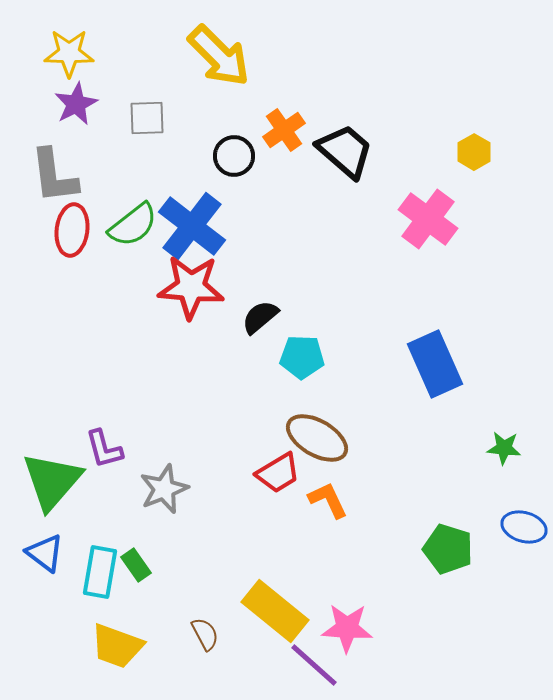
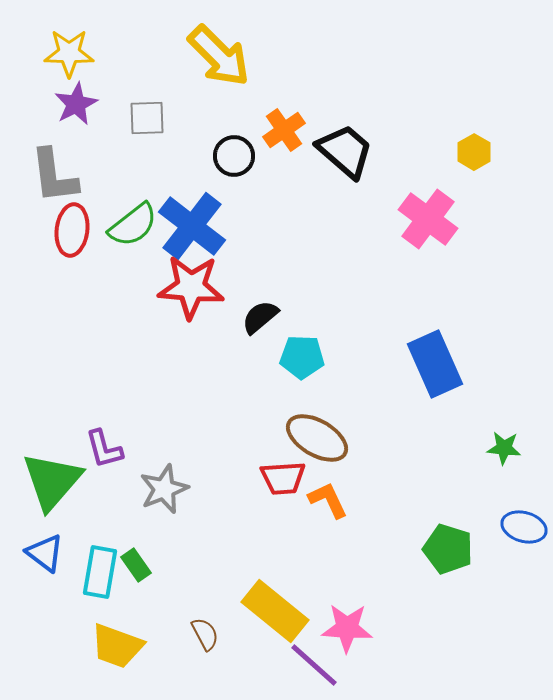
red trapezoid: moved 5 px right, 5 px down; rotated 27 degrees clockwise
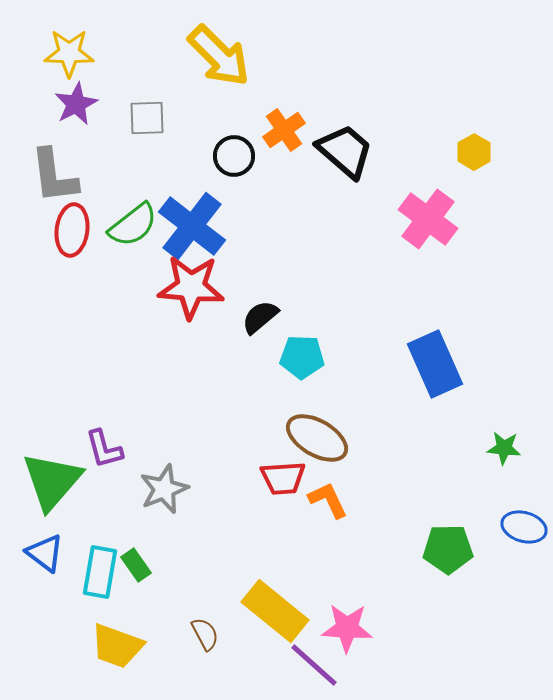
green pentagon: rotated 18 degrees counterclockwise
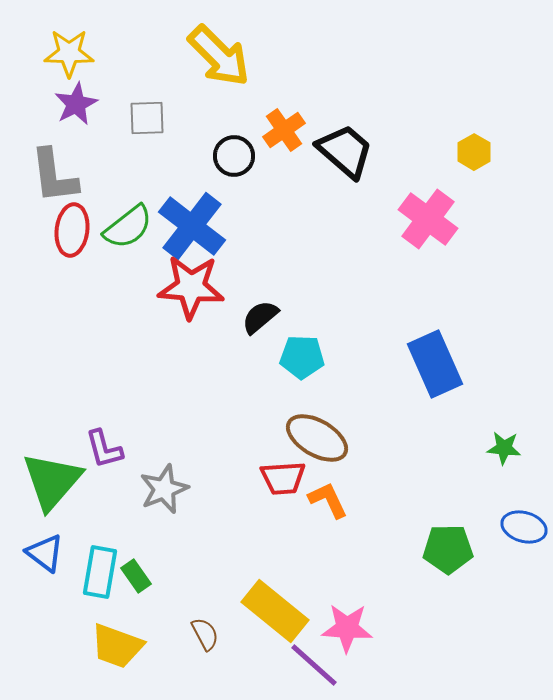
green semicircle: moved 5 px left, 2 px down
green rectangle: moved 11 px down
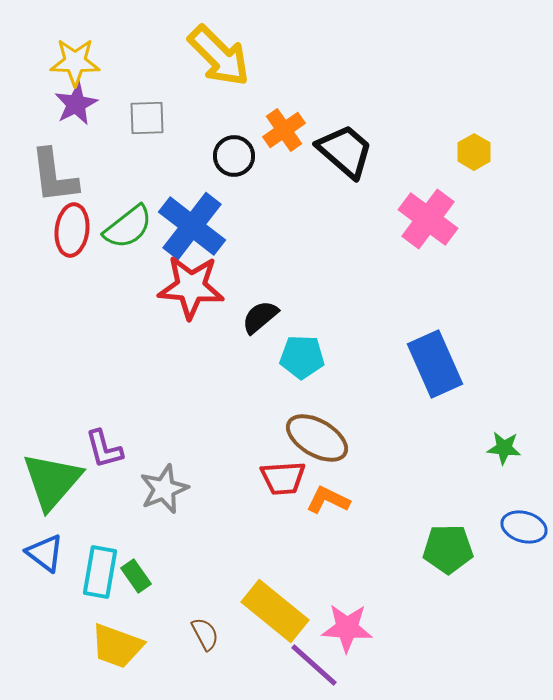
yellow star: moved 6 px right, 9 px down
orange L-shape: rotated 39 degrees counterclockwise
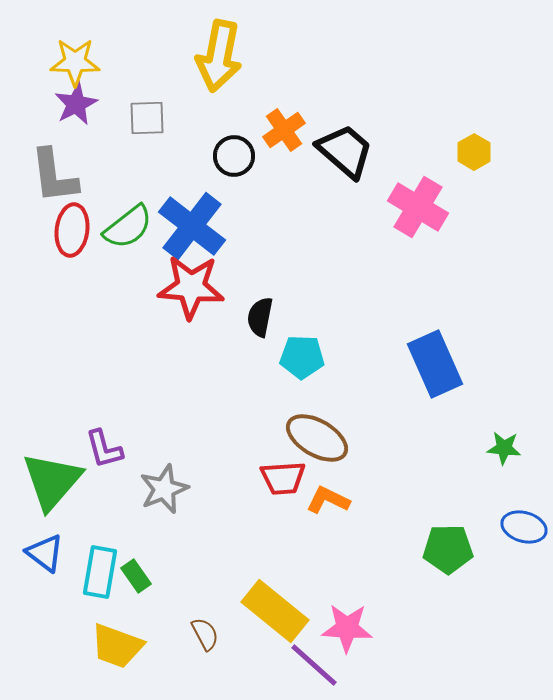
yellow arrow: rotated 56 degrees clockwise
pink cross: moved 10 px left, 12 px up; rotated 6 degrees counterclockwise
black semicircle: rotated 39 degrees counterclockwise
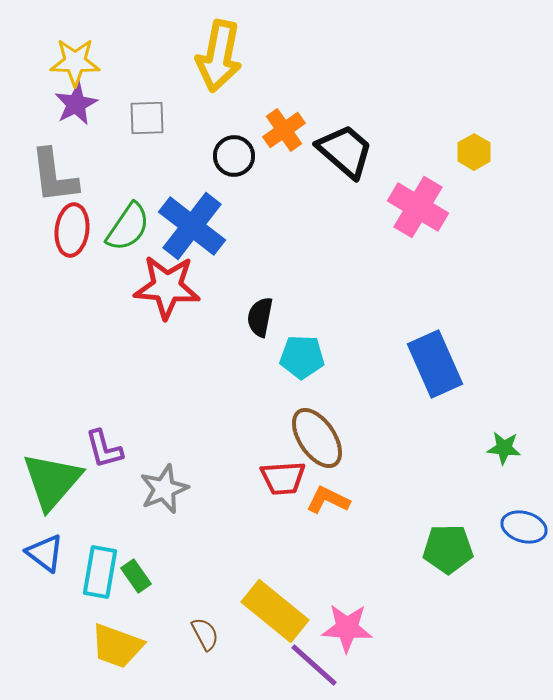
green semicircle: rotated 18 degrees counterclockwise
red star: moved 24 px left
brown ellipse: rotated 26 degrees clockwise
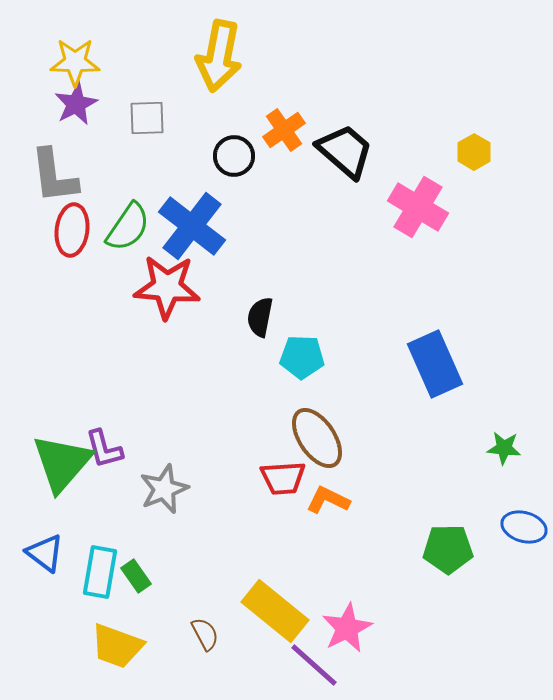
green triangle: moved 10 px right, 18 px up
pink star: rotated 30 degrees counterclockwise
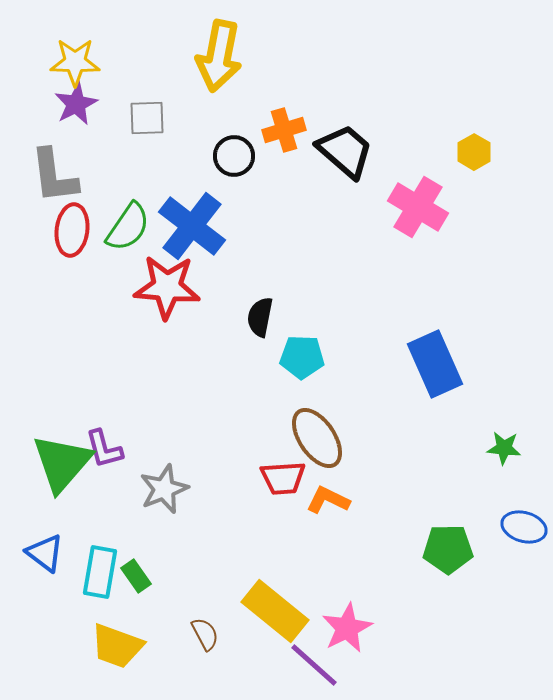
orange cross: rotated 18 degrees clockwise
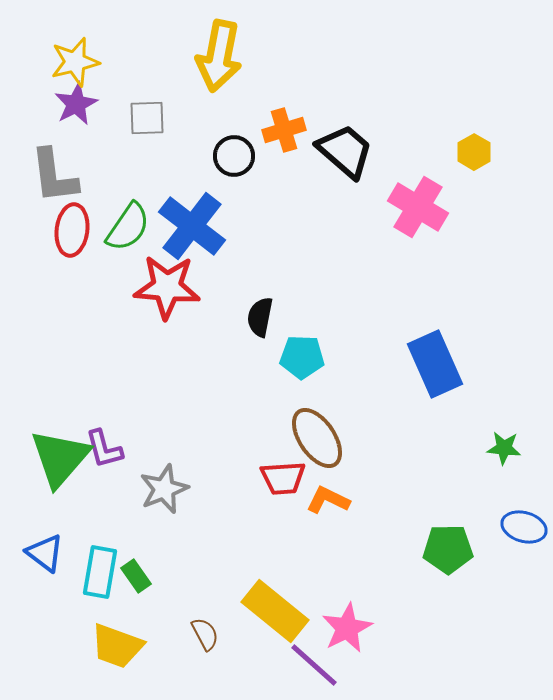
yellow star: rotated 15 degrees counterclockwise
green triangle: moved 2 px left, 5 px up
